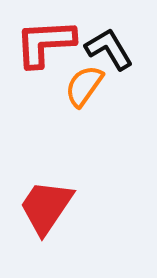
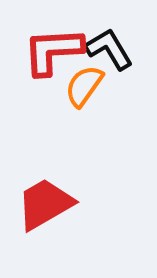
red L-shape: moved 8 px right, 8 px down
red trapezoid: moved 1 px left, 3 px up; rotated 26 degrees clockwise
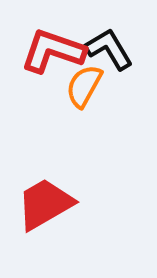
red L-shape: rotated 22 degrees clockwise
orange semicircle: rotated 6 degrees counterclockwise
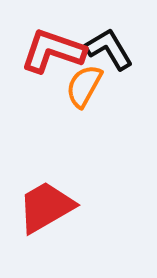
red trapezoid: moved 1 px right, 3 px down
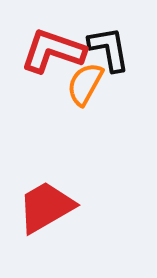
black L-shape: rotated 21 degrees clockwise
orange semicircle: moved 1 px right, 2 px up
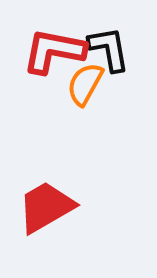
red L-shape: moved 1 px right; rotated 8 degrees counterclockwise
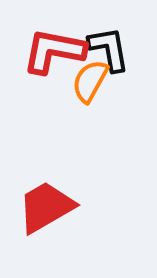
orange semicircle: moved 5 px right, 3 px up
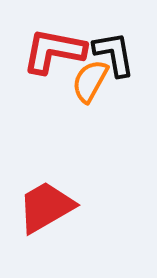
black L-shape: moved 5 px right, 5 px down
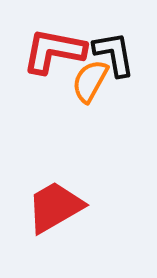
red trapezoid: moved 9 px right
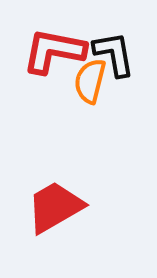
orange semicircle: rotated 15 degrees counterclockwise
